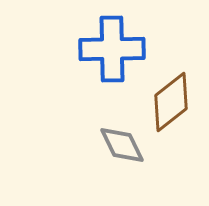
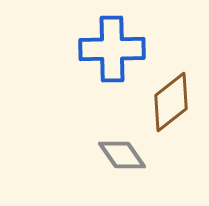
gray diamond: moved 10 px down; rotated 9 degrees counterclockwise
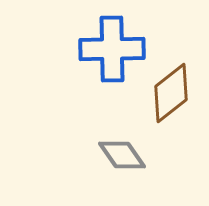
brown diamond: moved 9 px up
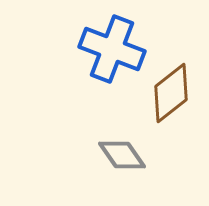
blue cross: rotated 22 degrees clockwise
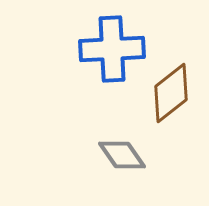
blue cross: rotated 24 degrees counterclockwise
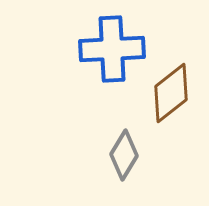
gray diamond: moved 2 px right; rotated 66 degrees clockwise
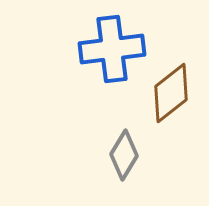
blue cross: rotated 4 degrees counterclockwise
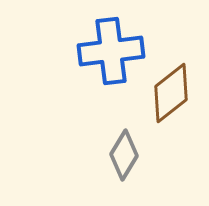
blue cross: moved 1 px left, 2 px down
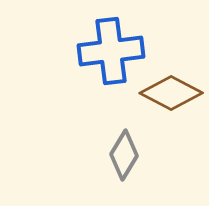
brown diamond: rotated 66 degrees clockwise
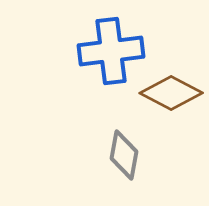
gray diamond: rotated 21 degrees counterclockwise
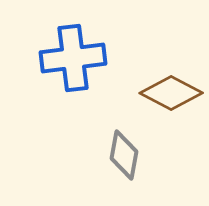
blue cross: moved 38 px left, 7 px down
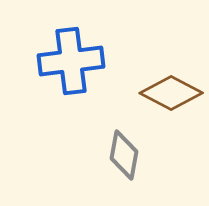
blue cross: moved 2 px left, 3 px down
